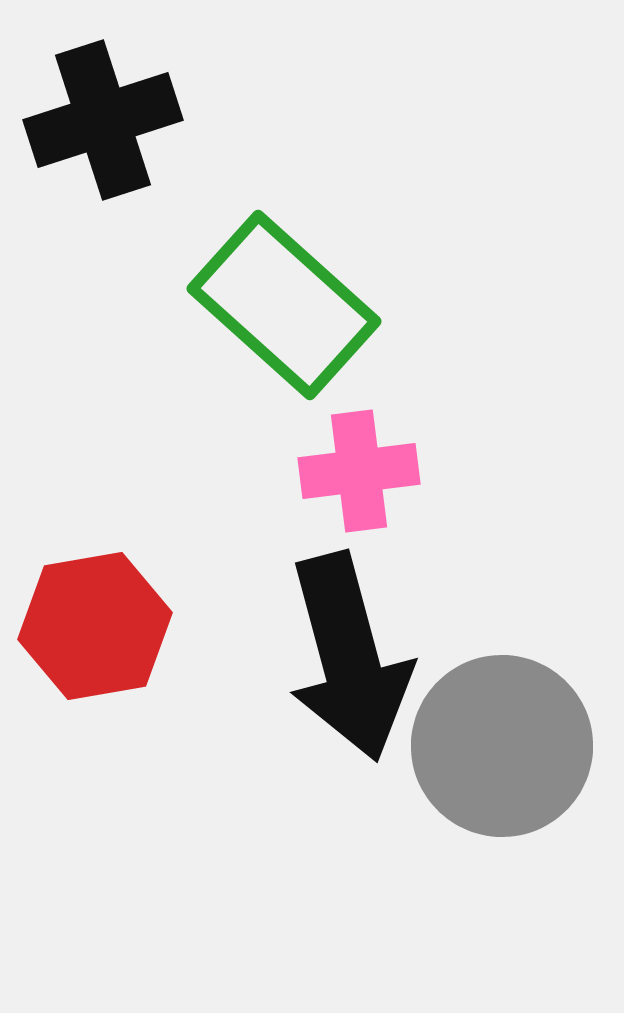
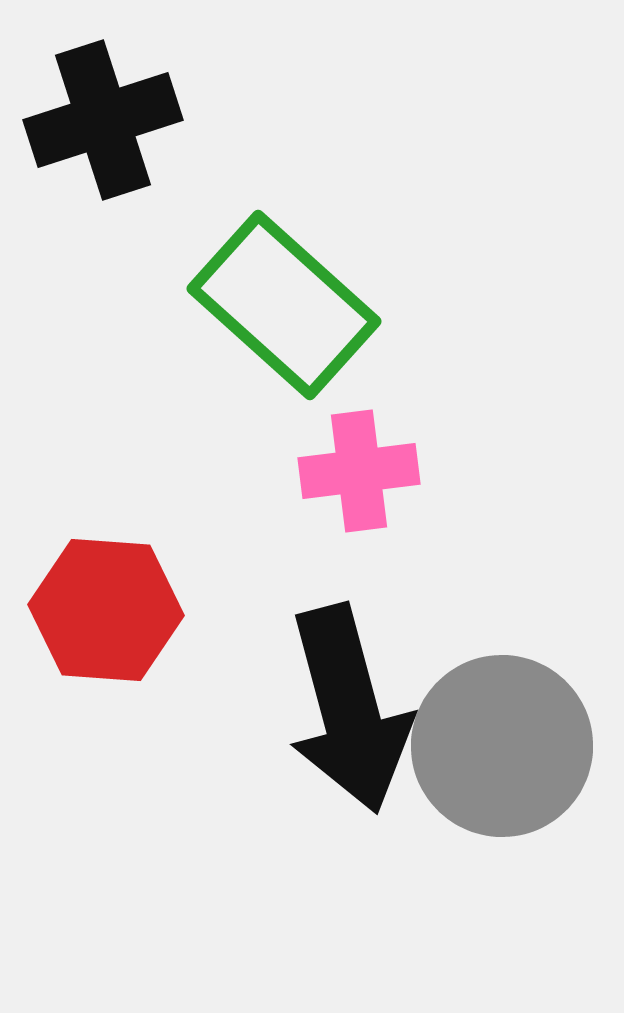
red hexagon: moved 11 px right, 16 px up; rotated 14 degrees clockwise
black arrow: moved 52 px down
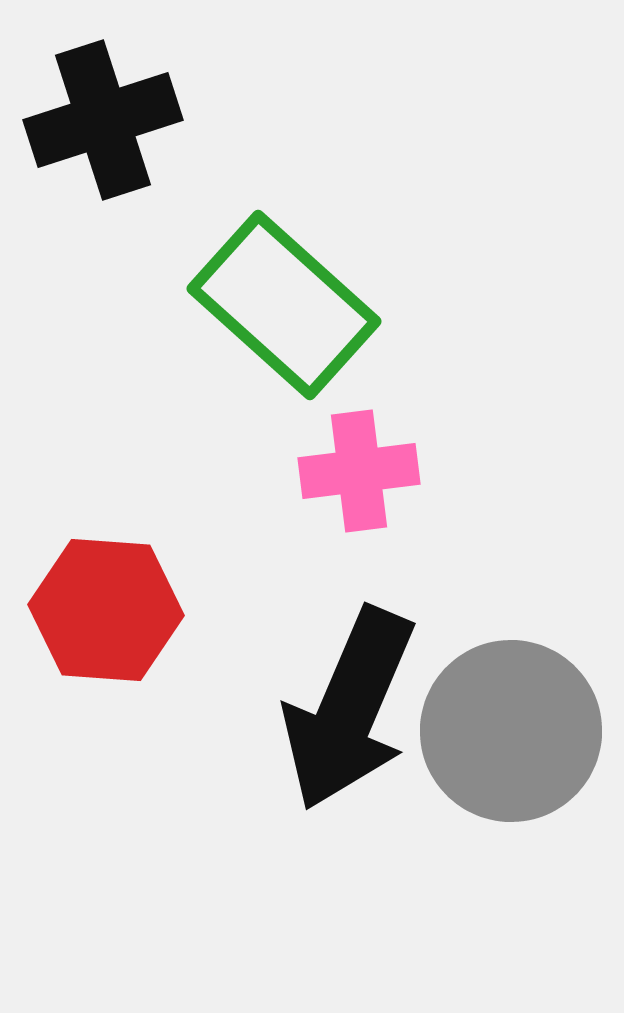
black arrow: rotated 38 degrees clockwise
gray circle: moved 9 px right, 15 px up
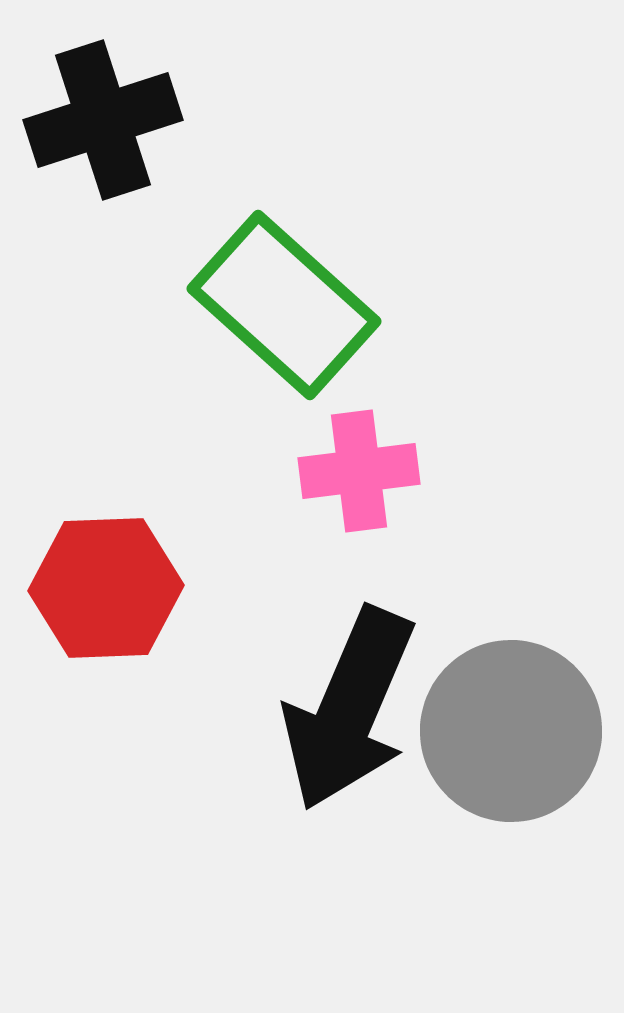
red hexagon: moved 22 px up; rotated 6 degrees counterclockwise
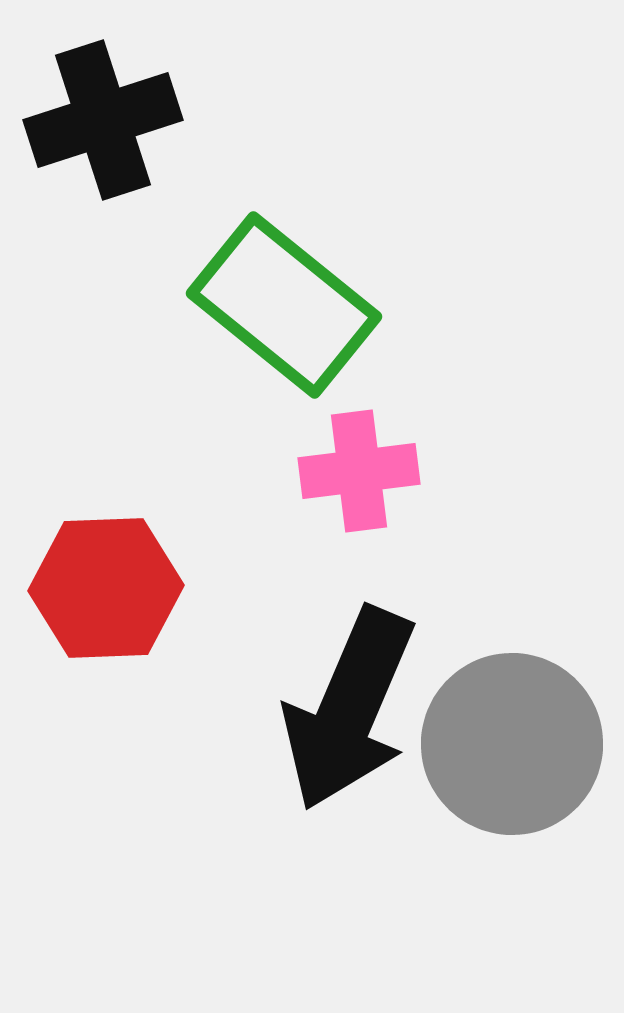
green rectangle: rotated 3 degrees counterclockwise
gray circle: moved 1 px right, 13 px down
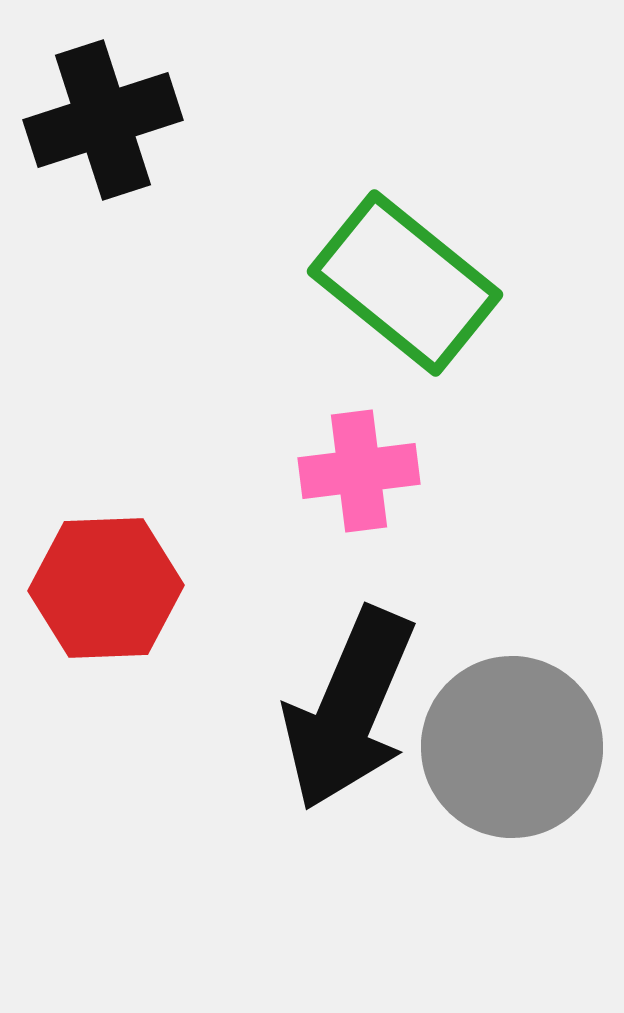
green rectangle: moved 121 px right, 22 px up
gray circle: moved 3 px down
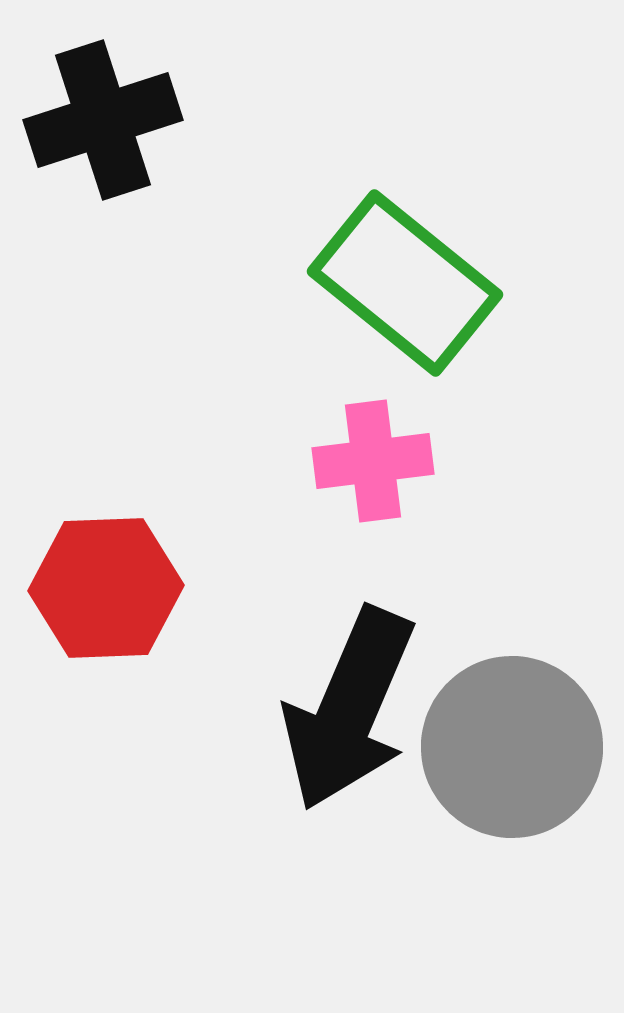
pink cross: moved 14 px right, 10 px up
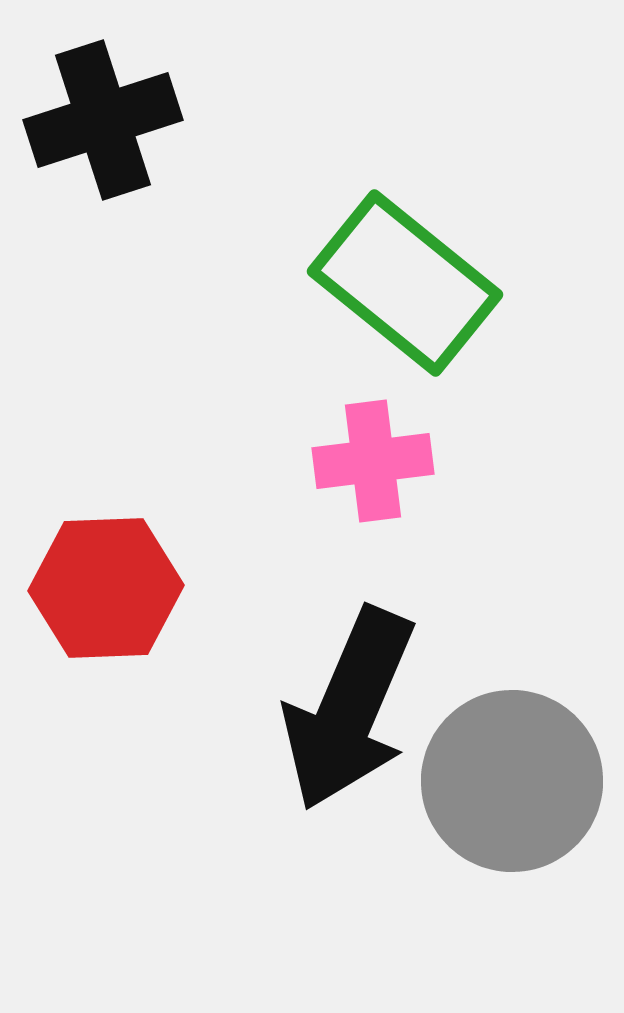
gray circle: moved 34 px down
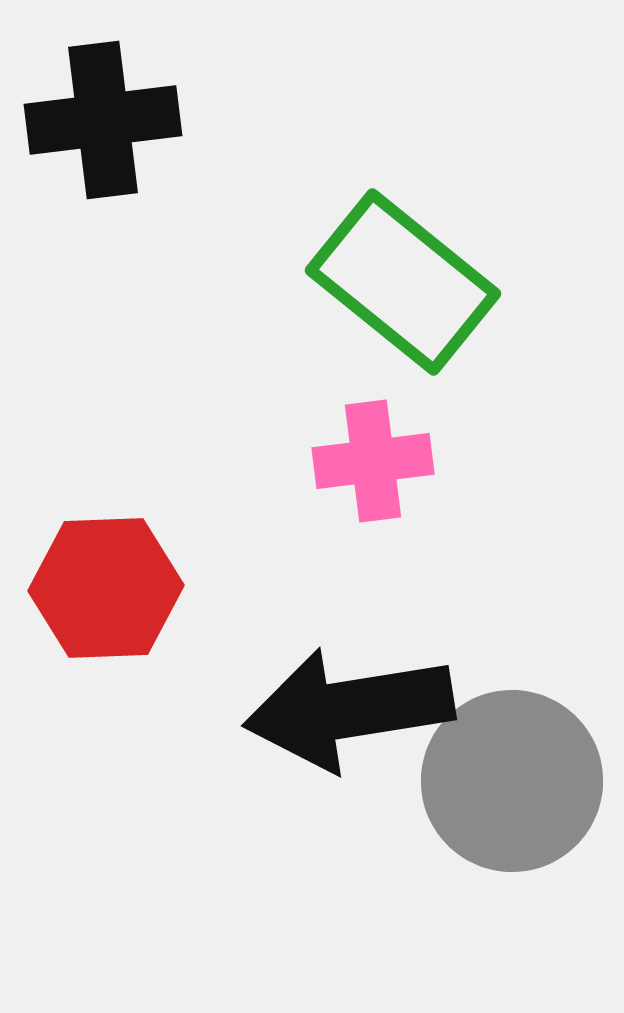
black cross: rotated 11 degrees clockwise
green rectangle: moved 2 px left, 1 px up
black arrow: rotated 58 degrees clockwise
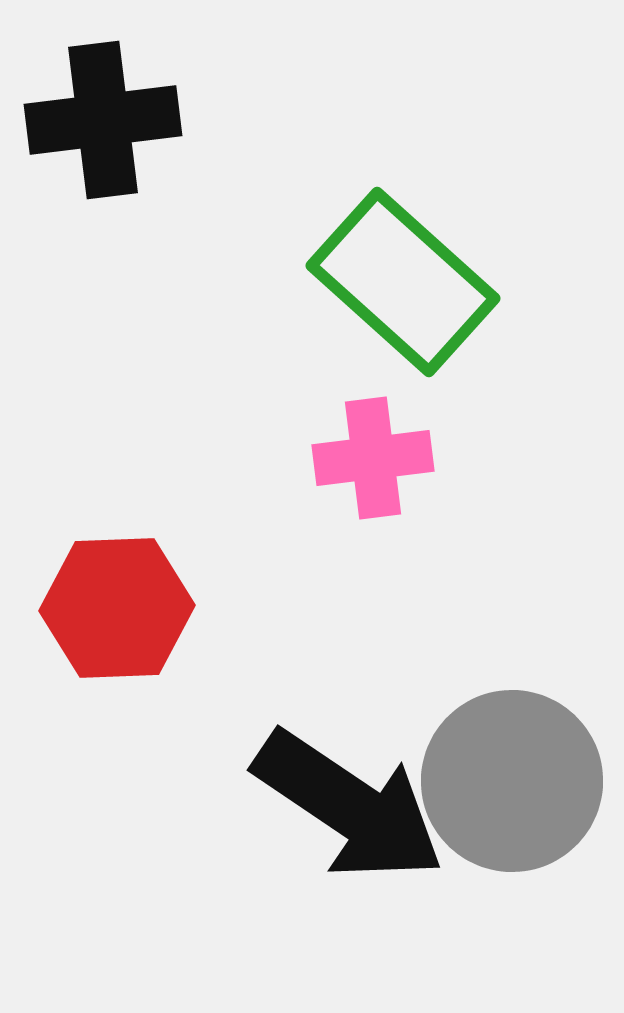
green rectangle: rotated 3 degrees clockwise
pink cross: moved 3 px up
red hexagon: moved 11 px right, 20 px down
black arrow: moved 97 px down; rotated 137 degrees counterclockwise
